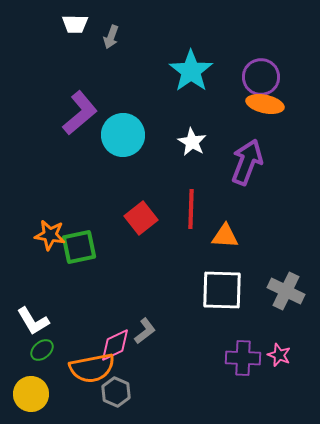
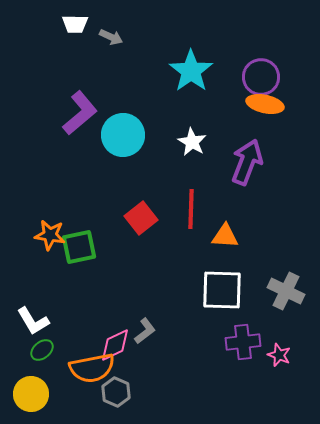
gray arrow: rotated 85 degrees counterclockwise
purple cross: moved 16 px up; rotated 8 degrees counterclockwise
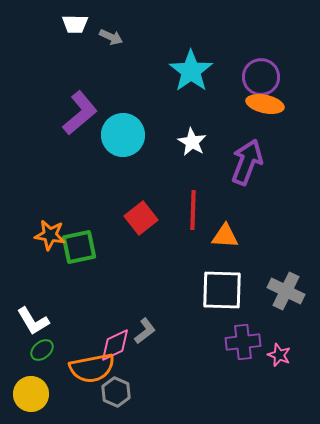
red line: moved 2 px right, 1 px down
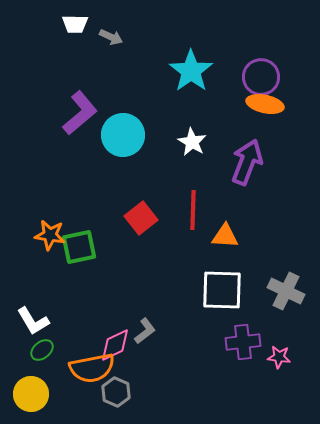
pink star: moved 2 px down; rotated 15 degrees counterclockwise
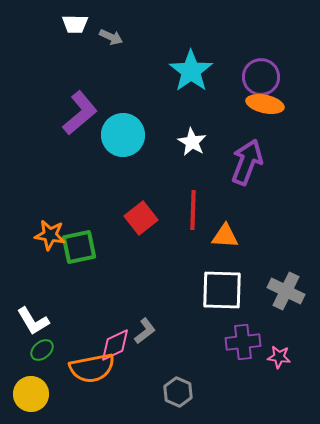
gray hexagon: moved 62 px right
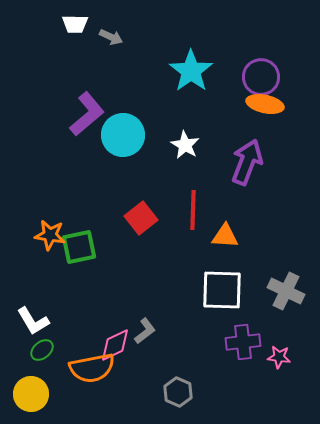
purple L-shape: moved 7 px right, 1 px down
white star: moved 7 px left, 3 px down
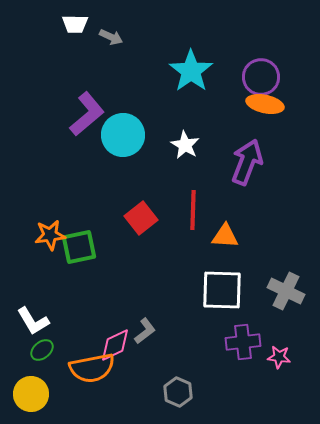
orange star: rotated 16 degrees counterclockwise
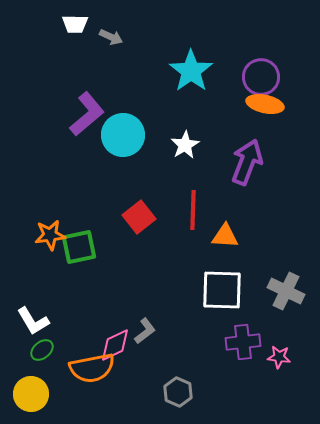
white star: rotated 12 degrees clockwise
red square: moved 2 px left, 1 px up
